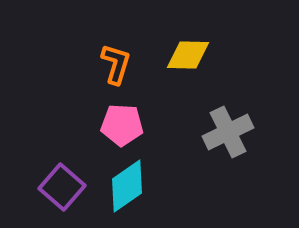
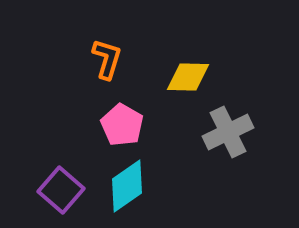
yellow diamond: moved 22 px down
orange L-shape: moved 9 px left, 5 px up
pink pentagon: rotated 27 degrees clockwise
purple square: moved 1 px left, 3 px down
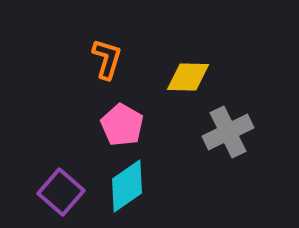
purple square: moved 2 px down
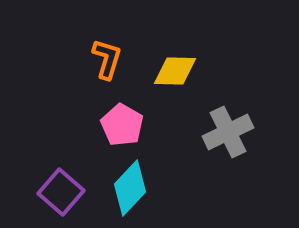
yellow diamond: moved 13 px left, 6 px up
cyan diamond: moved 3 px right, 2 px down; rotated 12 degrees counterclockwise
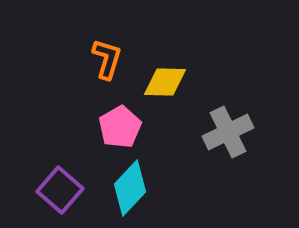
yellow diamond: moved 10 px left, 11 px down
pink pentagon: moved 2 px left, 2 px down; rotated 12 degrees clockwise
purple square: moved 1 px left, 2 px up
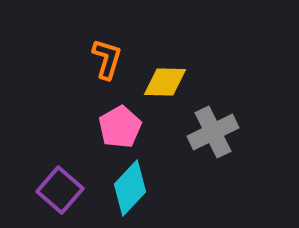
gray cross: moved 15 px left
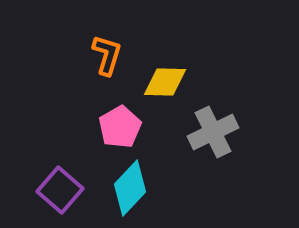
orange L-shape: moved 4 px up
